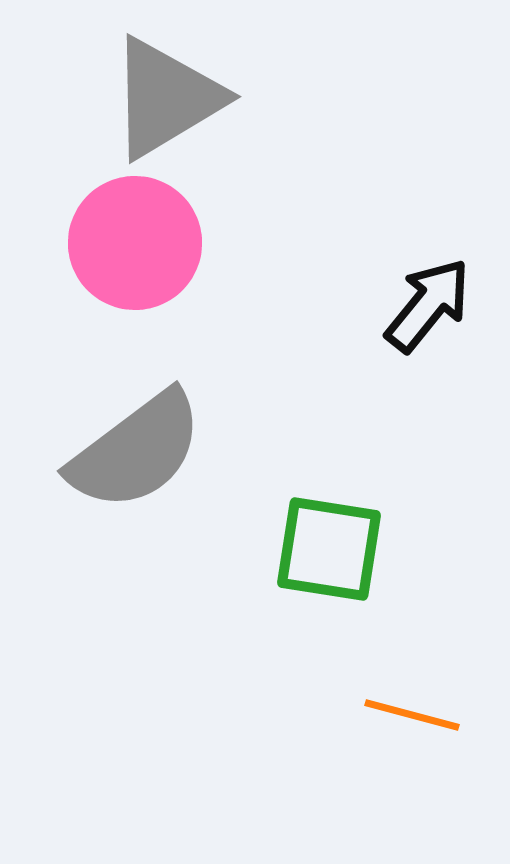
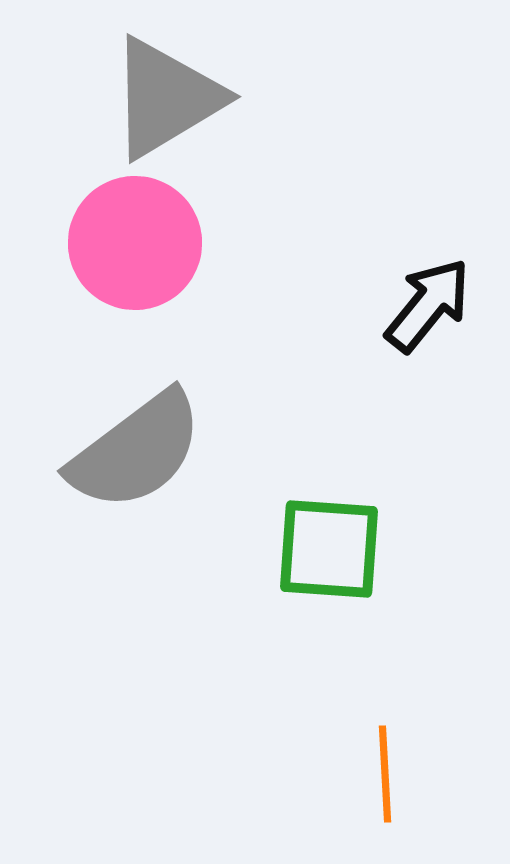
green square: rotated 5 degrees counterclockwise
orange line: moved 27 px left, 59 px down; rotated 72 degrees clockwise
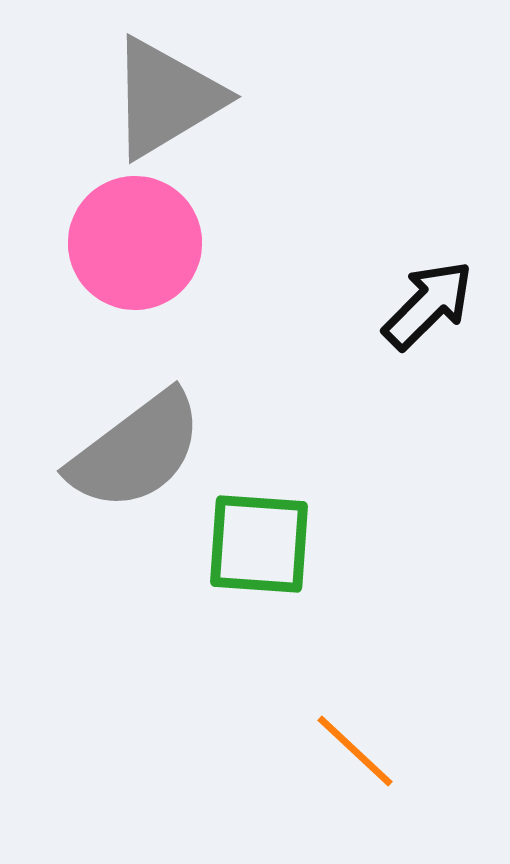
black arrow: rotated 6 degrees clockwise
green square: moved 70 px left, 5 px up
orange line: moved 30 px left, 23 px up; rotated 44 degrees counterclockwise
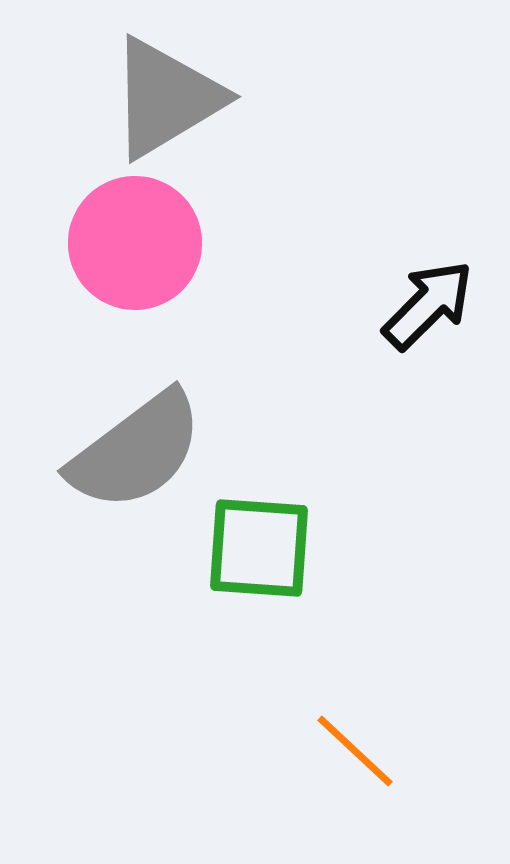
green square: moved 4 px down
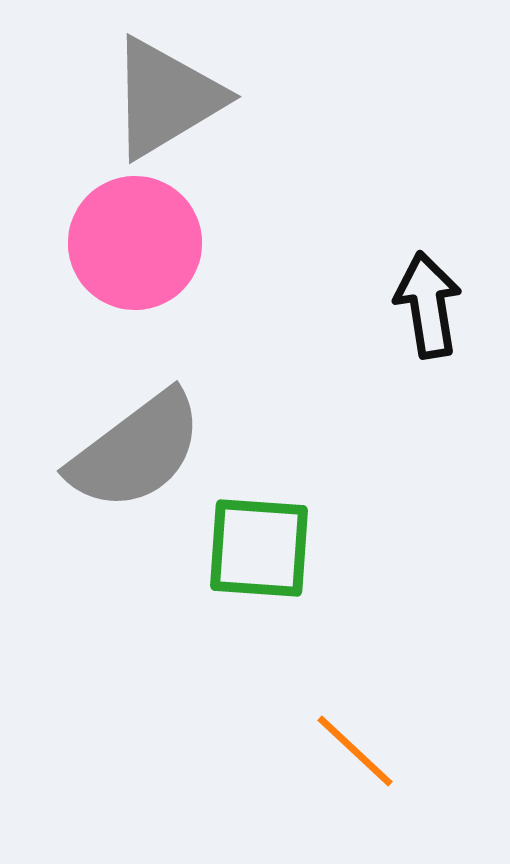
black arrow: rotated 54 degrees counterclockwise
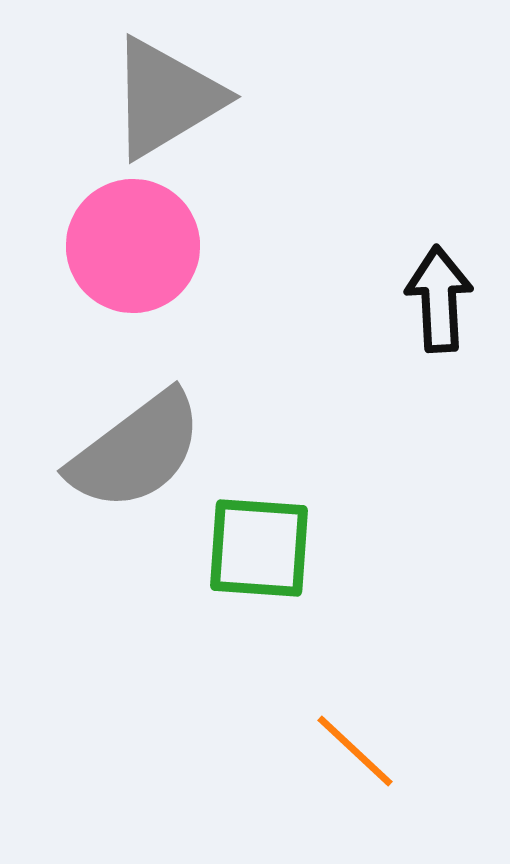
pink circle: moved 2 px left, 3 px down
black arrow: moved 11 px right, 6 px up; rotated 6 degrees clockwise
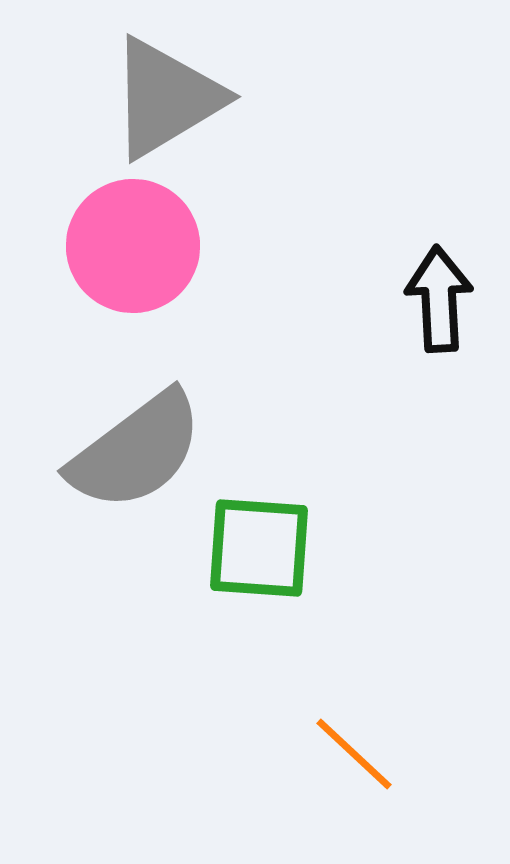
orange line: moved 1 px left, 3 px down
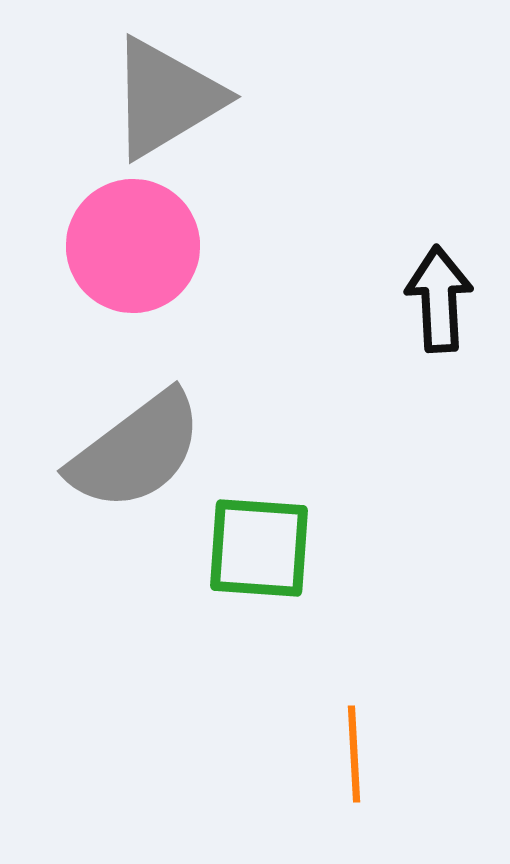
orange line: rotated 44 degrees clockwise
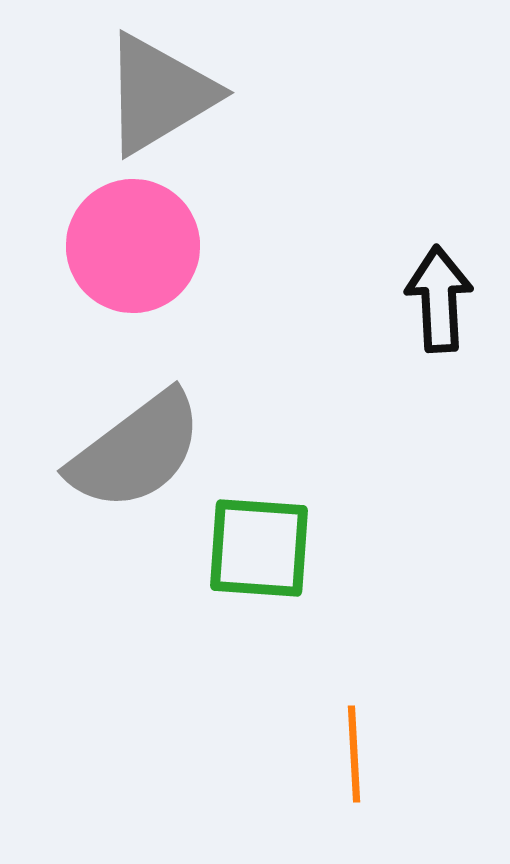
gray triangle: moved 7 px left, 4 px up
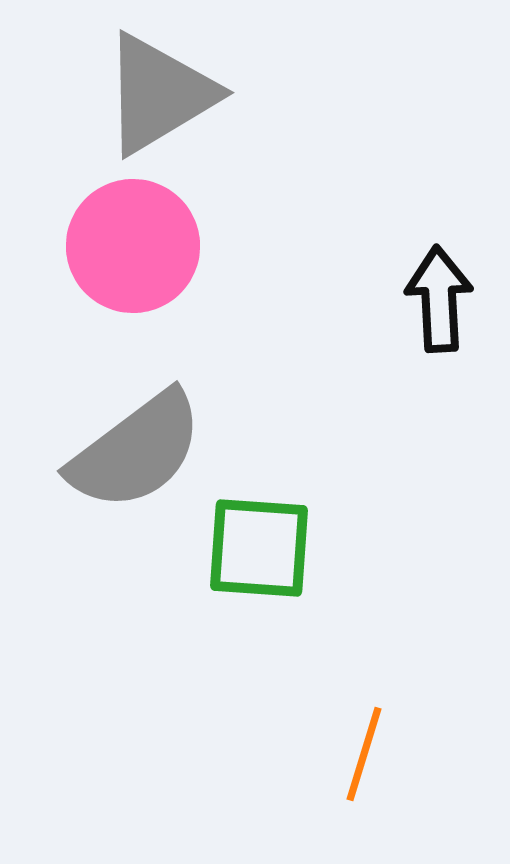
orange line: moved 10 px right; rotated 20 degrees clockwise
